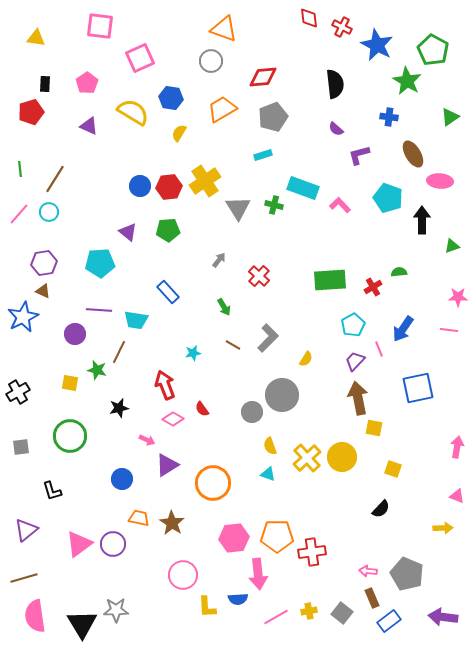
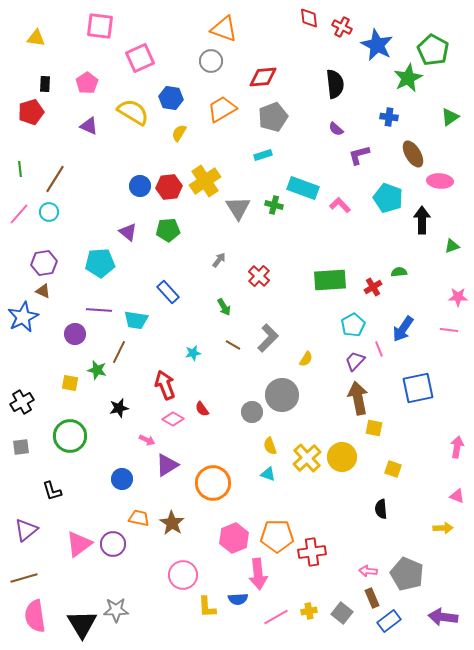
green star at (407, 81): moved 1 px right, 3 px up; rotated 16 degrees clockwise
black cross at (18, 392): moved 4 px right, 10 px down
black semicircle at (381, 509): rotated 132 degrees clockwise
pink hexagon at (234, 538): rotated 16 degrees counterclockwise
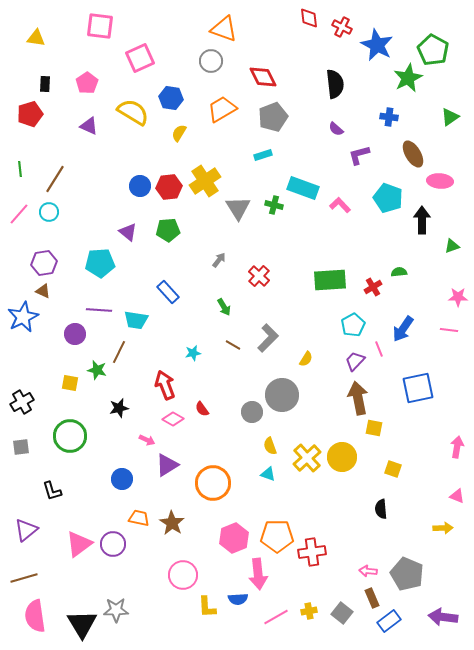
red diamond at (263, 77): rotated 68 degrees clockwise
red pentagon at (31, 112): moved 1 px left, 2 px down
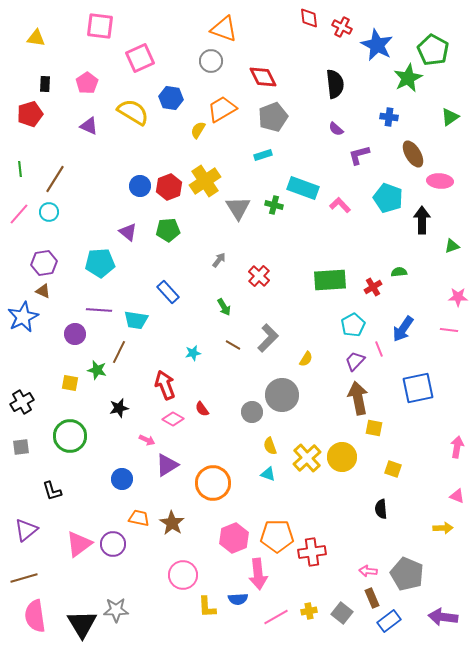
yellow semicircle at (179, 133): moved 19 px right, 3 px up
red hexagon at (169, 187): rotated 15 degrees counterclockwise
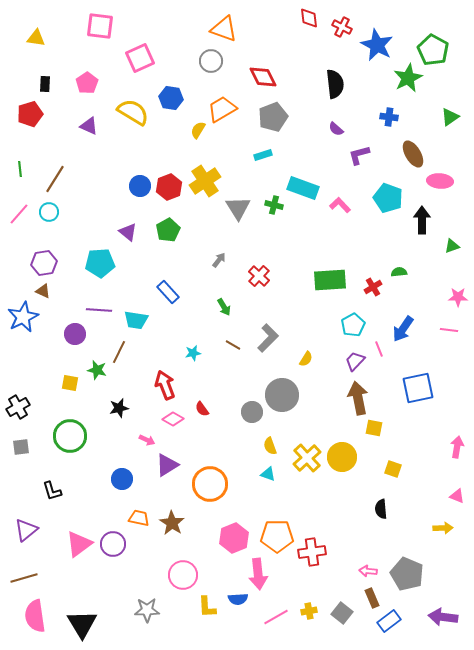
green pentagon at (168, 230): rotated 25 degrees counterclockwise
black cross at (22, 402): moved 4 px left, 5 px down
orange circle at (213, 483): moved 3 px left, 1 px down
gray star at (116, 610): moved 31 px right
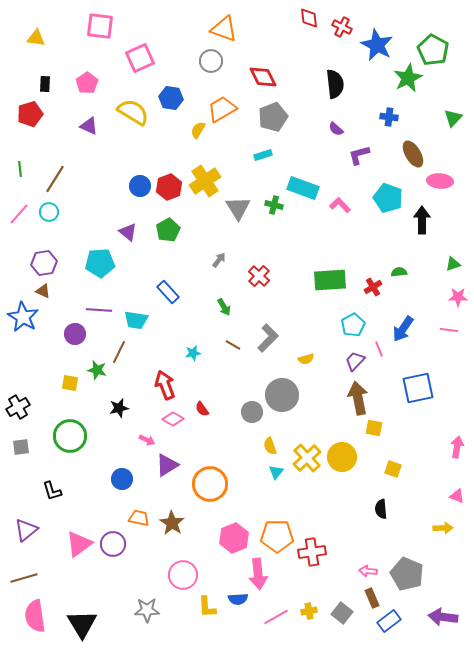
green triangle at (450, 117): moved 3 px right, 1 px down; rotated 12 degrees counterclockwise
green triangle at (452, 246): moved 1 px right, 18 px down
blue star at (23, 317): rotated 16 degrees counterclockwise
yellow semicircle at (306, 359): rotated 42 degrees clockwise
cyan triangle at (268, 474): moved 8 px right, 2 px up; rotated 49 degrees clockwise
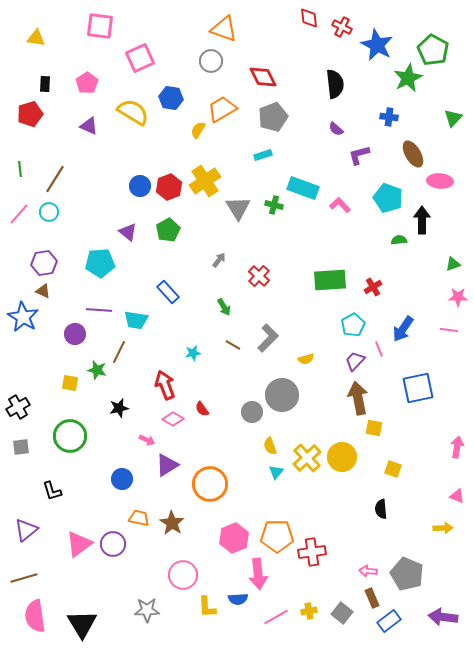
green semicircle at (399, 272): moved 32 px up
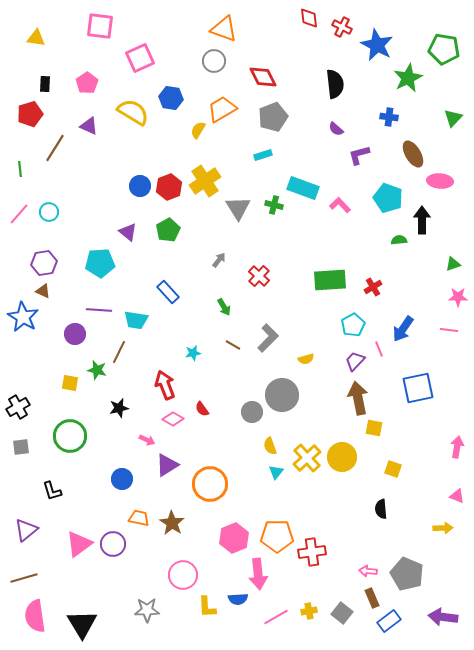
green pentagon at (433, 50): moved 11 px right, 1 px up; rotated 20 degrees counterclockwise
gray circle at (211, 61): moved 3 px right
brown line at (55, 179): moved 31 px up
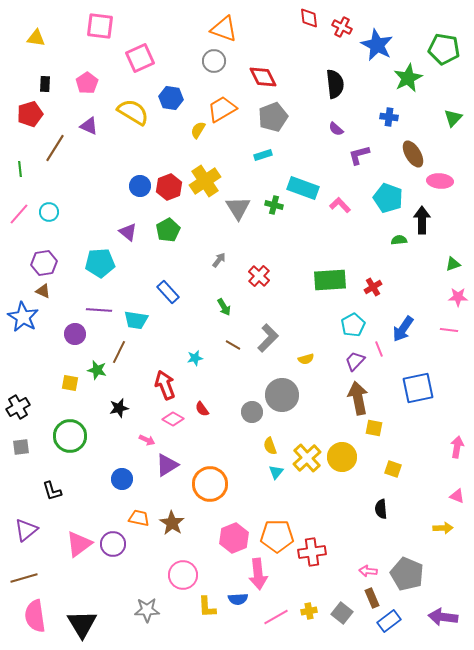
cyan star at (193, 353): moved 2 px right, 5 px down
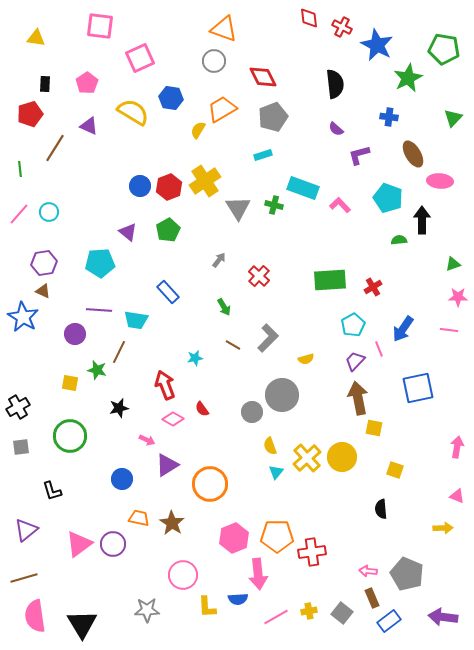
yellow square at (393, 469): moved 2 px right, 1 px down
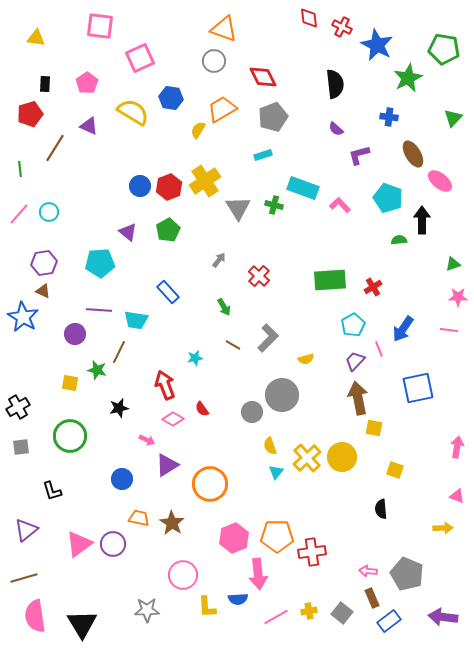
pink ellipse at (440, 181): rotated 35 degrees clockwise
